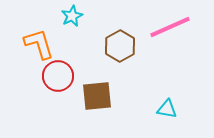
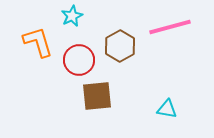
pink line: rotated 9 degrees clockwise
orange L-shape: moved 1 px left, 2 px up
red circle: moved 21 px right, 16 px up
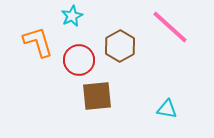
pink line: rotated 57 degrees clockwise
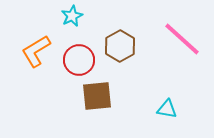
pink line: moved 12 px right, 12 px down
orange L-shape: moved 2 px left, 9 px down; rotated 104 degrees counterclockwise
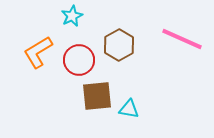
pink line: rotated 18 degrees counterclockwise
brown hexagon: moved 1 px left, 1 px up
orange L-shape: moved 2 px right, 1 px down
cyan triangle: moved 38 px left
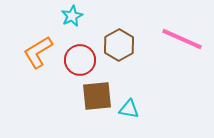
red circle: moved 1 px right
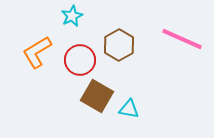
orange L-shape: moved 1 px left
brown square: rotated 36 degrees clockwise
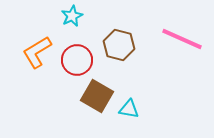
brown hexagon: rotated 16 degrees counterclockwise
red circle: moved 3 px left
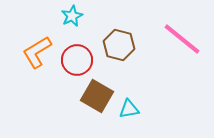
pink line: rotated 15 degrees clockwise
cyan triangle: rotated 20 degrees counterclockwise
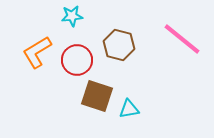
cyan star: rotated 20 degrees clockwise
brown square: rotated 12 degrees counterclockwise
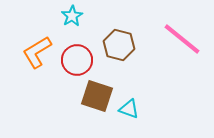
cyan star: rotated 25 degrees counterclockwise
cyan triangle: rotated 30 degrees clockwise
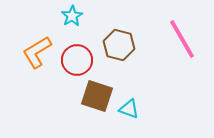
pink line: rotated 21 degrees clockwise
